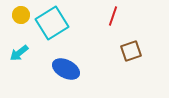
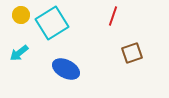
brown square: moved 1 px right, 2 px down
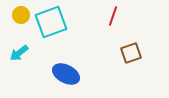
cyan square: moved 1 px left, 1 px up; rotated 12 degrees clockwise
brown square: moved 1 px left
blue ellipse: moved 5 px down
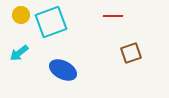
red line: rotated 72 degrees clockwise
blue ellipse: moved 3 px left, 4 px up
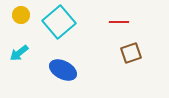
red line: moved 6 px right, 6 px down
cyan square: moved 8 px right; rotated 20 degrees counterclockwise
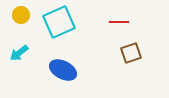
cyan square: rotated 16 degrees clockwise
